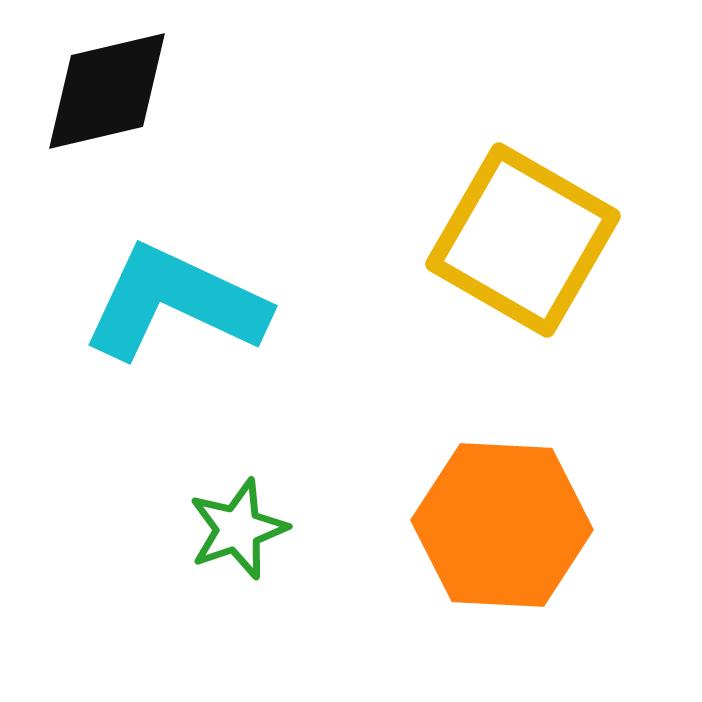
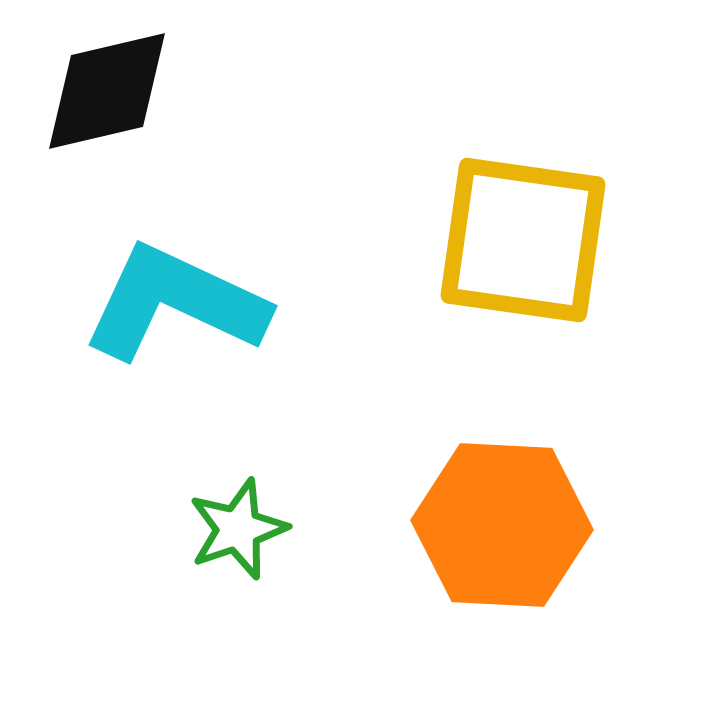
yellow square: rotated 22 degrees counterclockwise
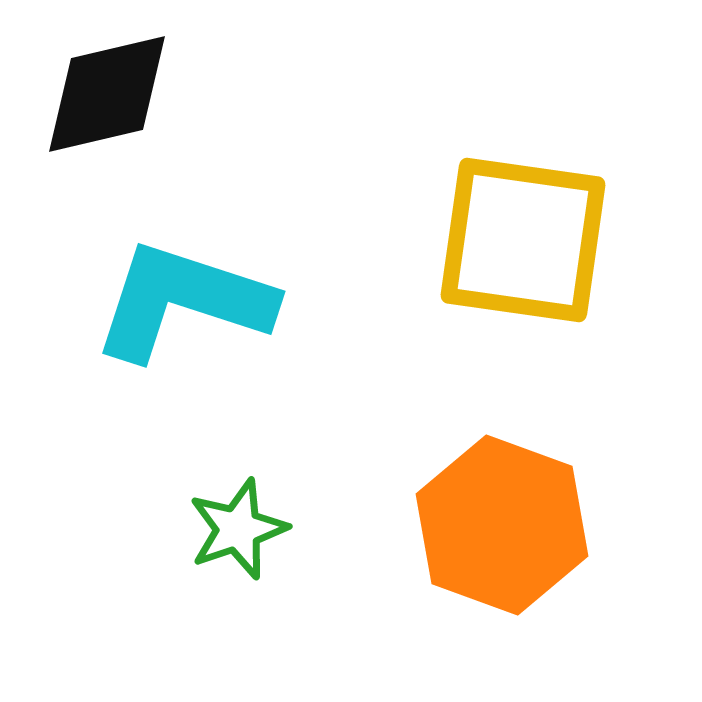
black diamond: moved 3 px down
cyan L-shape: moved 8 px right, 2 px up; rotated 7 degrees counterclockwise
orange hexagon: rotated 17 degrees clockwise
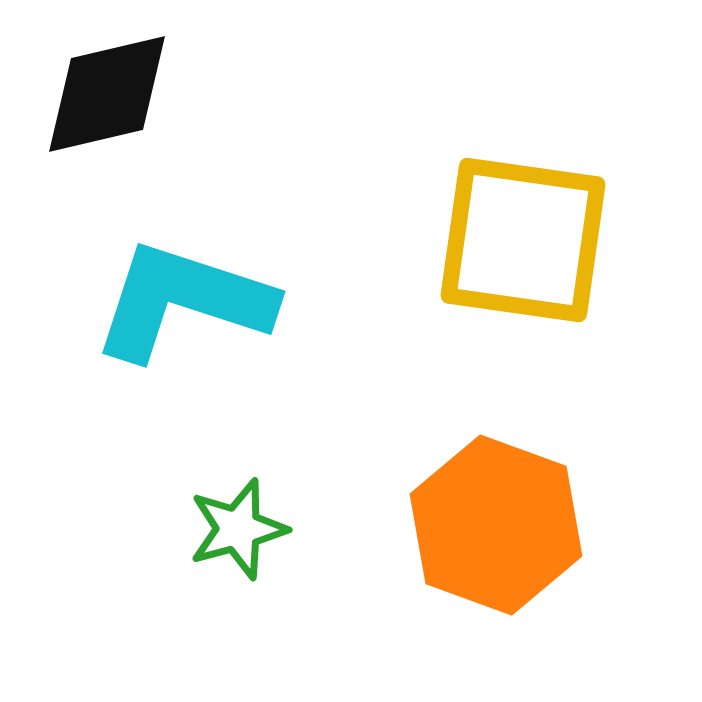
orange hexagon: moved 6 px left
green star: rotated 4 degrees clockwise
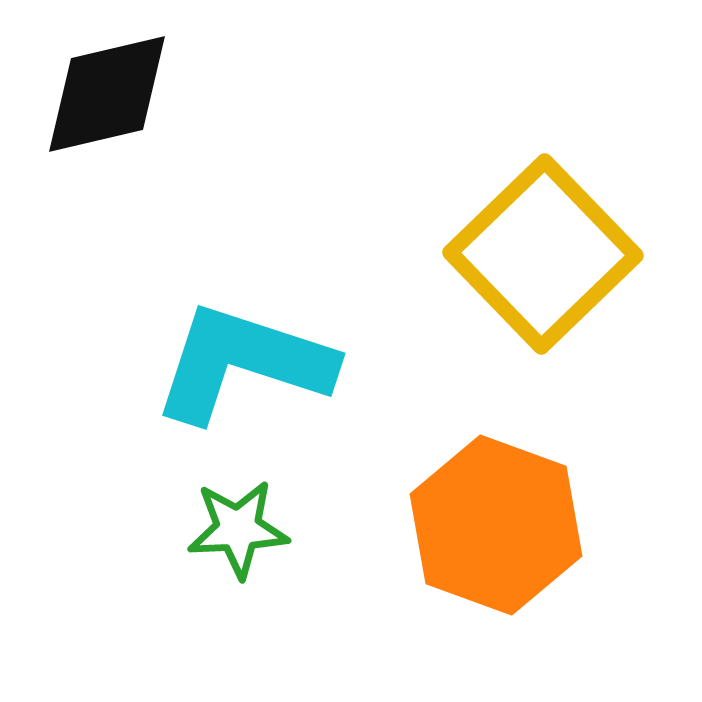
yellow square: moved 20 px right, 14 px down; rotated 38 degrees clockwise
cyan L-shape: moved 60 px right, 62 px down
green star: rotated 12 degrees clockwise
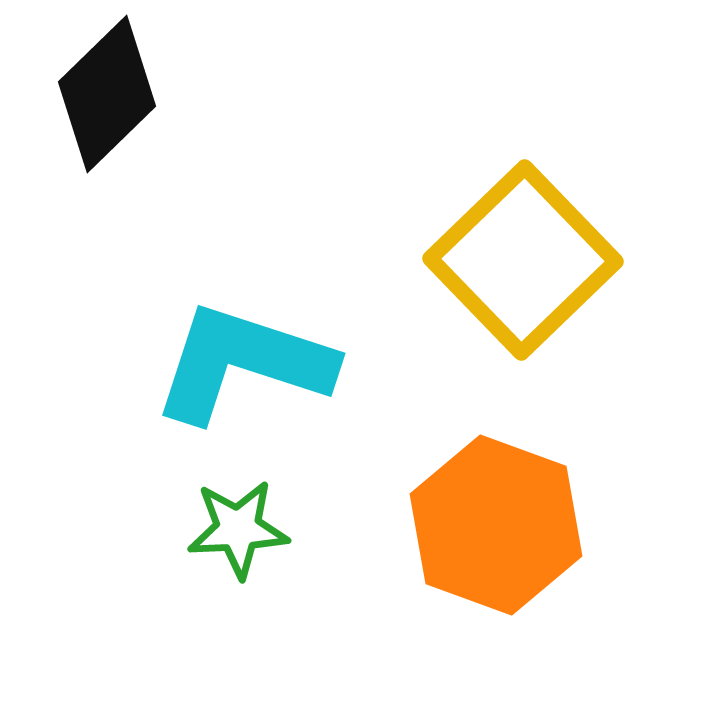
black diamond: rotated 31 degrees counterclockwise
yellow square: moved 20 px left, 6 px down
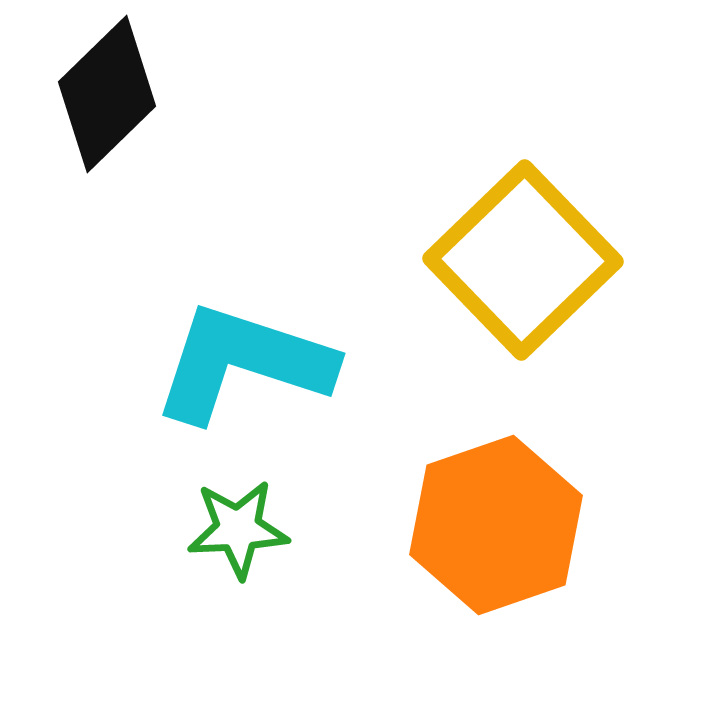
orange hexagon: rotated 21 degrees clockwise
